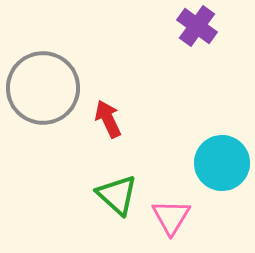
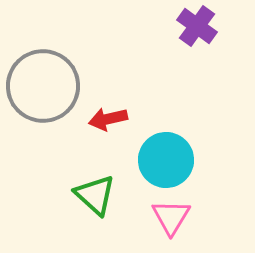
gray circle: moved 2 px up
red arrow: rotated 78 degrees counterclockwise
cyan circle: moved 56 px left, 3 px up
green triangle: moved 22 px left
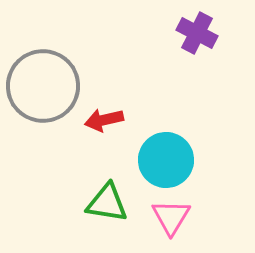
purple cross: moved 7 px down; rotated 9 degrees counterclockwise
red arrow: moved 4 px left, 1 px down
green triangle: moved 12 px right, 8 px down; rotated 33 degrees counterclockwise
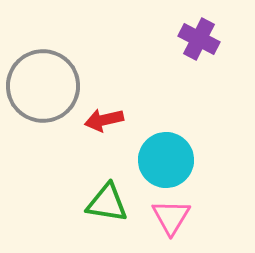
purple cross: moved 2 px right, 6 px down
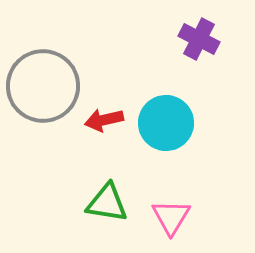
cyan circle: moved 37 px up
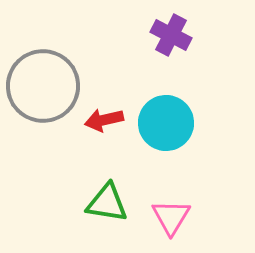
purple cross: moved 28 px left, 4 px up
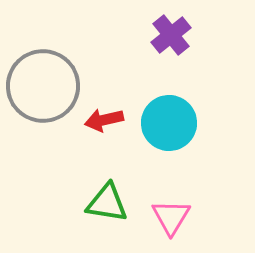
purple cross: rotated 24 degrees clockwise
cyan circle: moved 3 px right
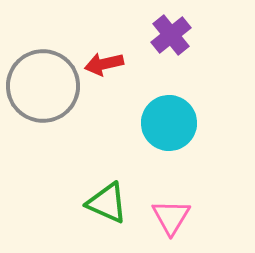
red arrow: moved 56 px up
green triangle: rotated 15 degrees clockwise
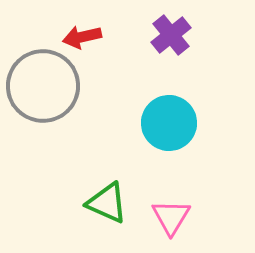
red arrow: moved 22 px left, 27 px up
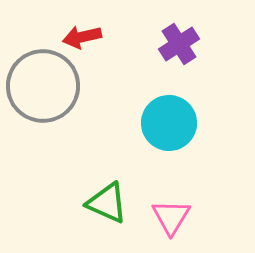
purple cross: moved 8 px right, 9 px down; rotated 6 degrees clockwise
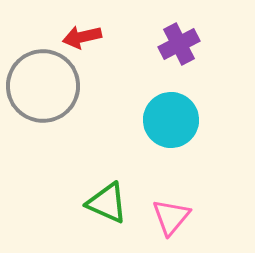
purple cross: rotated 6 degrees clockwise
cyan circle: moved 2 px right, 3 px up
pink triangle: rotated 9 degrees clockwise
